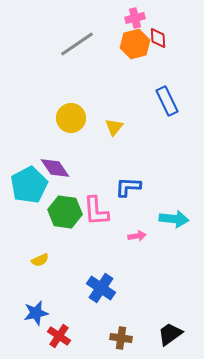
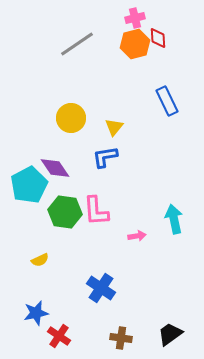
blue L-shape: moved 23 px left, 30 px up; rotated 12 degrees counterclockwise
cyan arrow: rotated 108 degrees counterclockwise
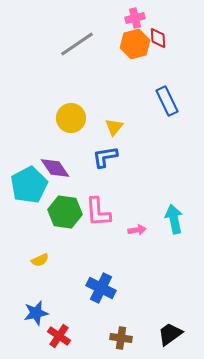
pink L-shape: moved 2 px right, 1 px down
pink arrow: moved 6 px up
blue cross: rotated 8 degrees counterclockwise
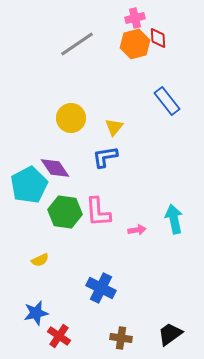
blue rectangle: rotated 12 degrees counterclockwise
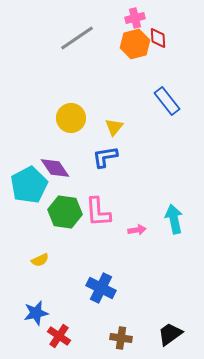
gray line: moved 6 px up
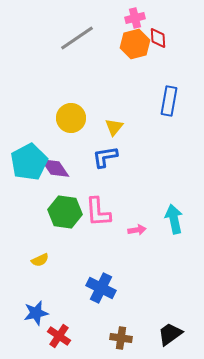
blue rectangle: moved 2 px right; rotated 48 degrees clockwise
cyan pentagon: moved 23 px up
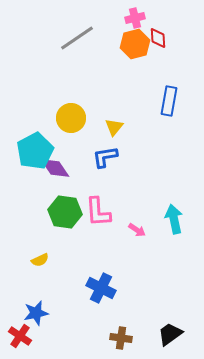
cyan pentagon: moved 6 px right, 11 px up
pink arrow: rotated 42 degrees clockwise
red cross: moved 39 px left
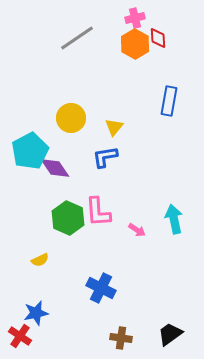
orange hexagon: rotated 16 degrees counterclockwise
cyan pentagon: moved 5 px left
green hexagon: moved 3 px right, 6 px down; rotated 16 degrees clockwise
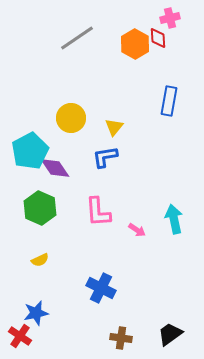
pink cross: moved 35 px right
green hexagon: moved 28 px left, 10 px up
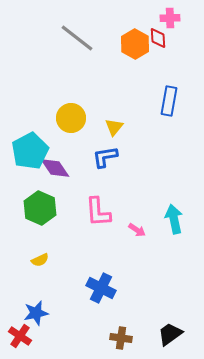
pink cross: rotated 12 degrees clockwise
gray line: rotated 72 degrees clockwise
